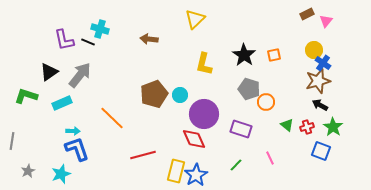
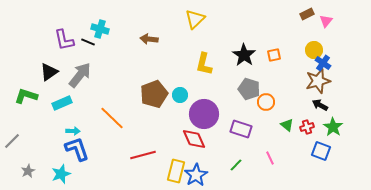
gray line: rotated 36 degrees clockwise
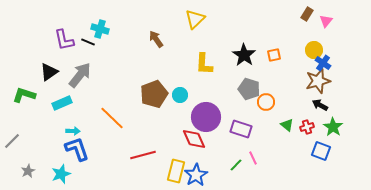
brown rectangle: rotated 32 degrees counterclockwise
brown arrow: moved 7 px right; rotated 48 degrees clockwise
yellow L-shape: rotated 10 degrees counterclockwise
green L-shape: moved 2 px left, 1 px up
purple circle: moved 2 px right, 3 px down
pink line: moved 17 px left
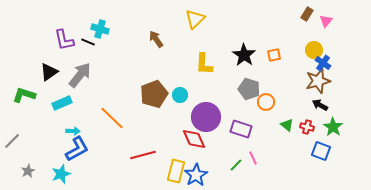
red cross: rotated 32 degrees clockwise
blue L-shape: rotated 80 degrees clockwise
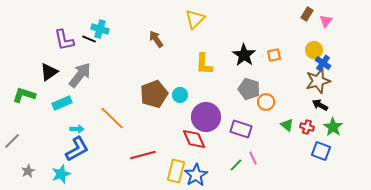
black line: moved 1 px right, 3 px up
cyan arrow: moved 4 px right, 2 px up
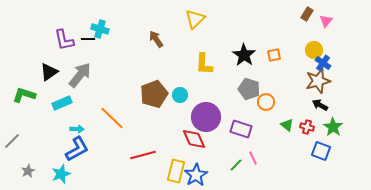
black line: moved 1 px left; rotated 24 degrees counterclockwise
